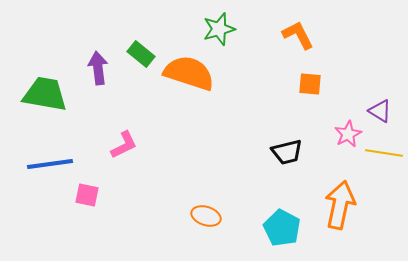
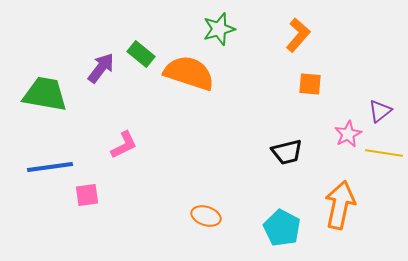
orange L-shape: rotated 68 degrees clockwise
purple arrow: moved 3 px right; rotated 44 degrees clockwise
purple triangle: rotated 50 degrees clockwise
blue line: moved 3 px down
pink square: rotated 20 degrees counterclockwise
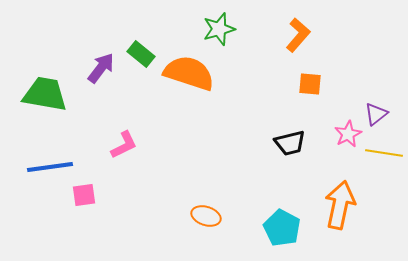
purple triangle: moved 4 px left, 3 px down
black trapezoid: moved 3 px right, 9 px up
pink square: moved 3 px left
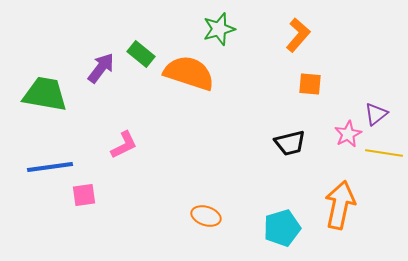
cyan pentagon: rotated 27 degrees clockwise
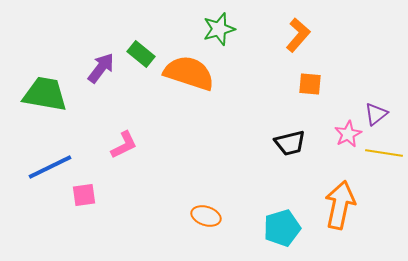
blue line: rotated 18 degrees counterclockwise
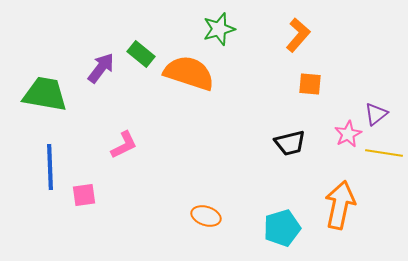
blue line: rotated 66 degrees counterclockwise
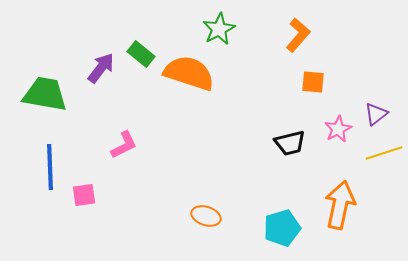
green star: rotated 12 degrees counterclockwise
orange square: moved 3 px right, 2 px up
pink star: moved 10 px left, 5 px up
yellow line: rotated 27 degrees counterclockwise
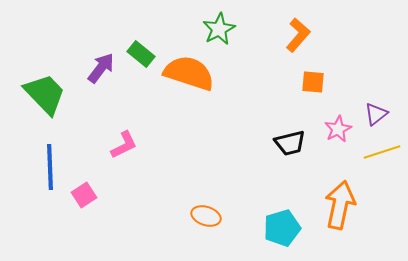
green trapezoid: rotated 36 degrees clockwise
yellow line: moved 2 px left, 1 px up
pink square: rotated 25 degrees counterclockwise
